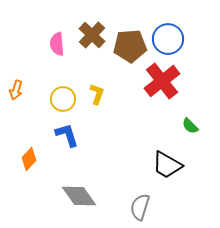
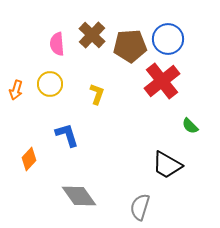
yellow circle: moved 13 px left, 15 px up
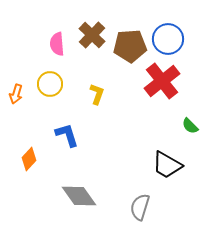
orange arrow: moved 4 px down
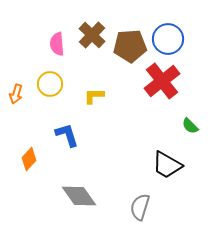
yellow L-shape: moved 3 px left, 2 px down; rotated 110 degrees counterclockwise
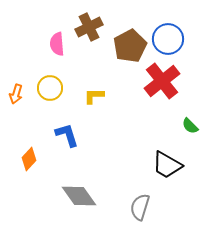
brown cross: moved 3 px left, 8 px up; rotated 20 degrees clockwise
brown pentagon: rotated 24 degrees counterclockwise
yellow circle: moved 4 px down
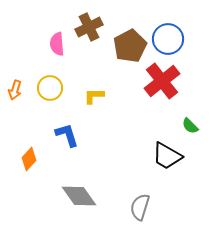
orange arrow: moved 1 px left, 4 px up
black trapezoid: moved 9 px up
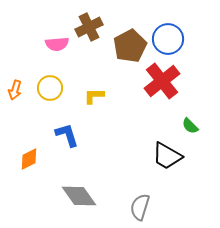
pink semicircle: rotated 90 degrees counterclockwise
orange diamond: rotated 20 degrees clockwise
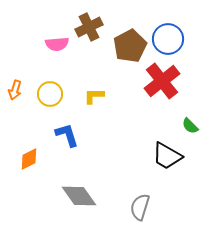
yellow circle: moved 6 px down
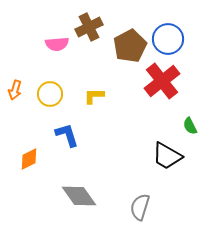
green semicircle: rotated 18 degrees clockwise
